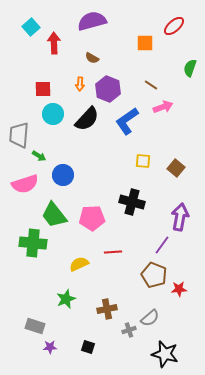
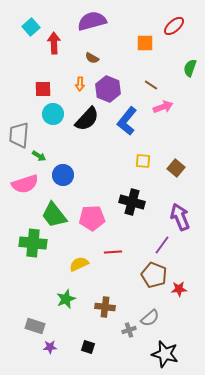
blue L-shape: rotated 16 degrees counterclockwise
purple arrow: rotated 32 degrees counterclockwise
brown cross: moved 2 px left, 2 px up; rotated 18 degrees clockwise
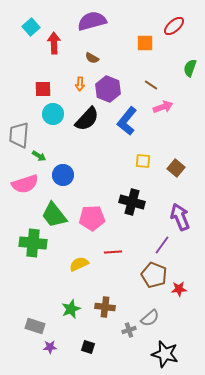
green star: moved 5 px right, 10 px down
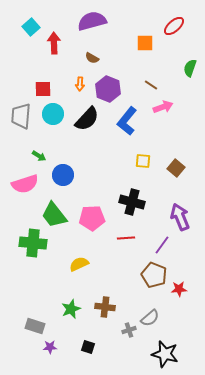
gray trapezoid: moved 2 px right, 19 px up
red line: moved 13 px right, 14 px up
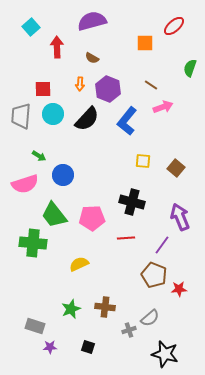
red arrow: moved 3 px right, 4 px down
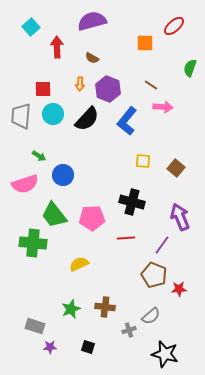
pink arrow: rotated 24 degrees clockwise
gray semicircle: moved 1 px right, 2 px up
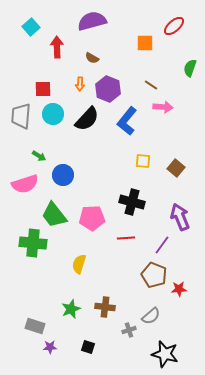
yellow semicircle: rotated 48 degrees counterclockwise
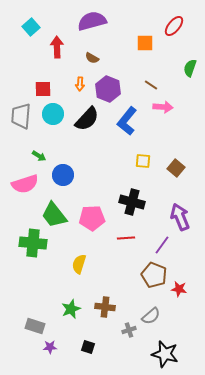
red ellipse: rotated 10 degrees counterclockwise
red star: rotated 14 degrees clockwise
